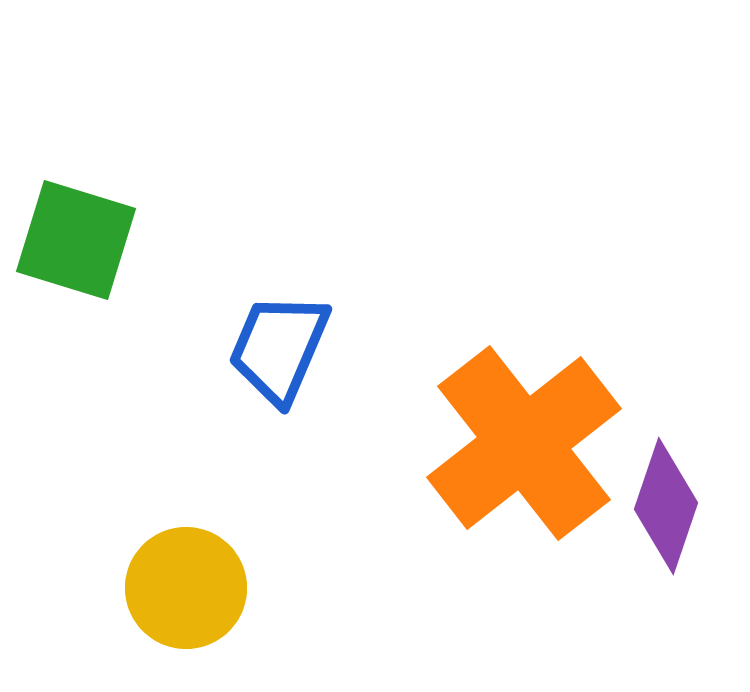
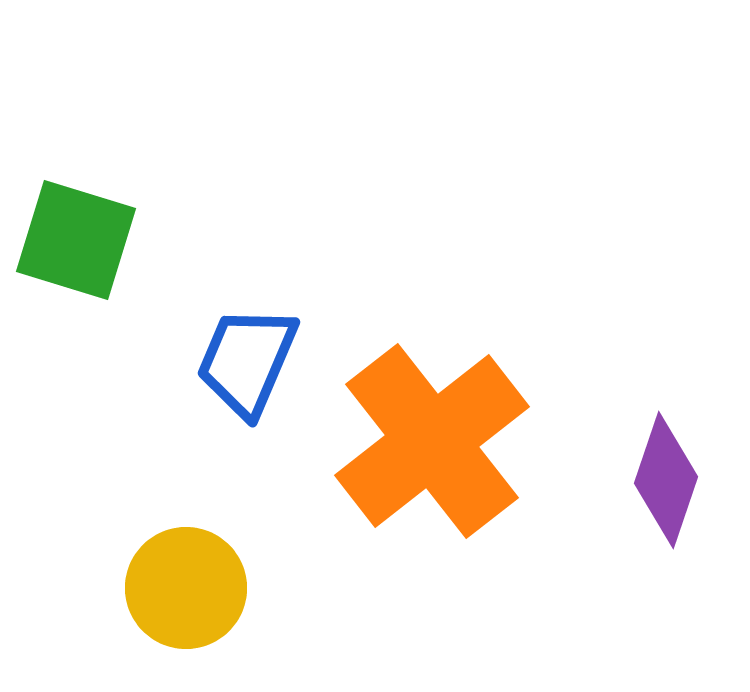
blue trapezoid: moved 32 px left, 13 px down
orange cross: moved 92 px left, 2 px up
purple diamond: moved 26 px up
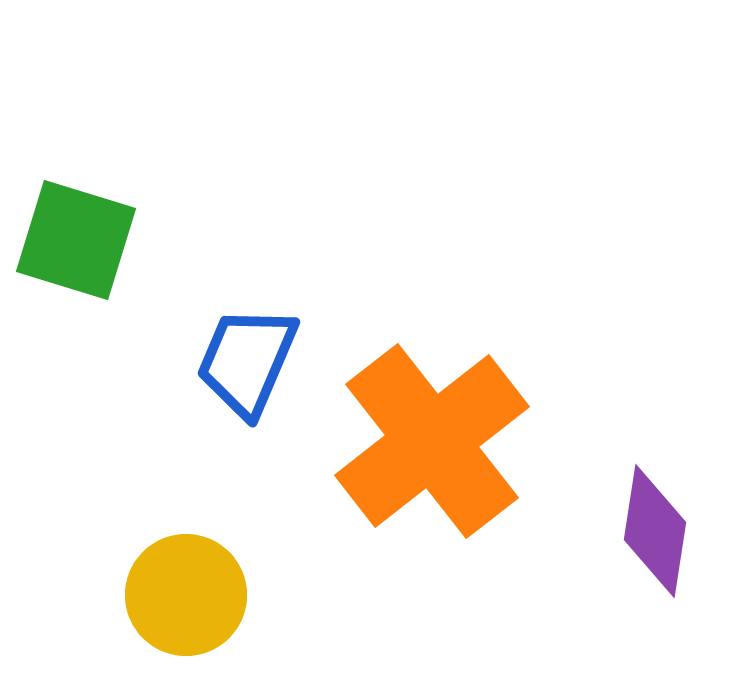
purple diamond: moved 11 px left, 51 px down; rotated 10 degrees counterclockwise
yellow circle: moved 7 px down
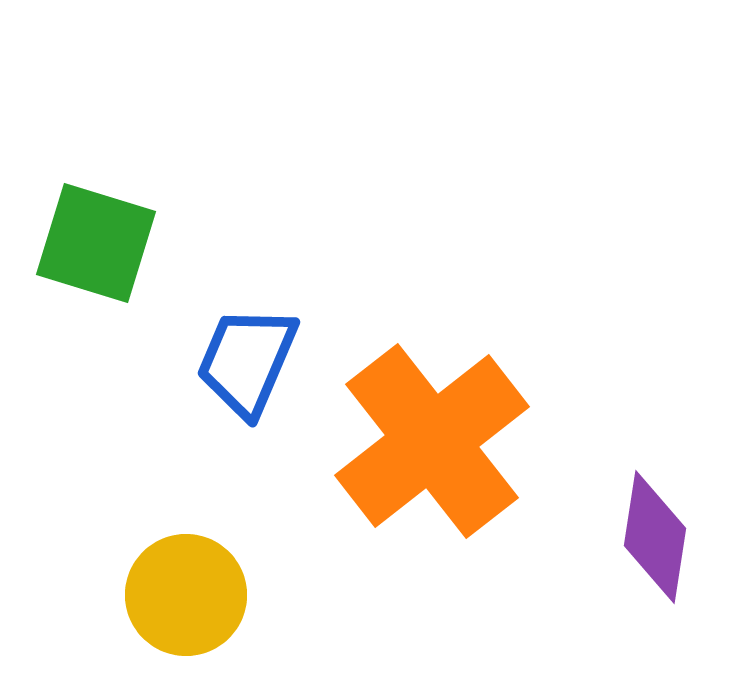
green square: moved 20 px right, 3 px down
purple diamond: moved 6 px down
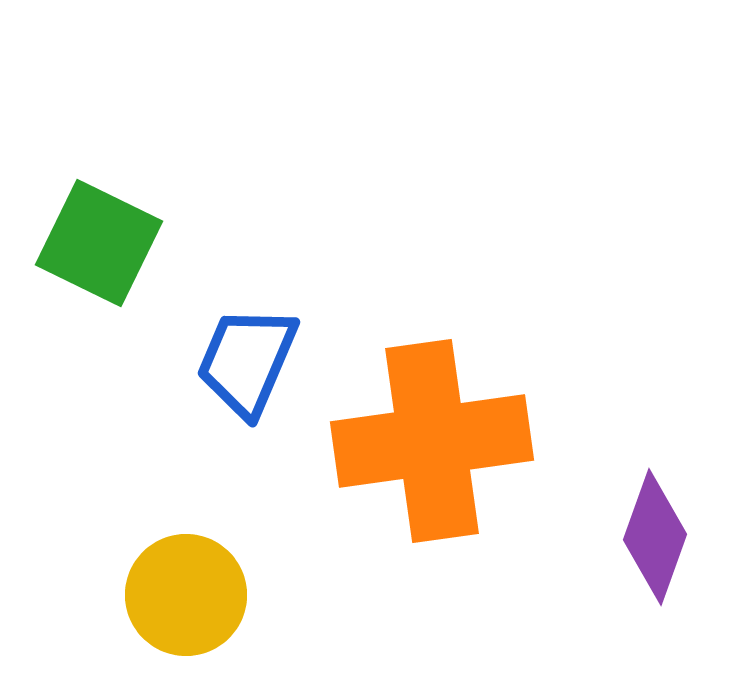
green square: moved 3 px right; rotated 9 degrees clockwise
orange cross: rotated 30 degrees clockwise
purple diamond: rotated 11 degrees clockwise
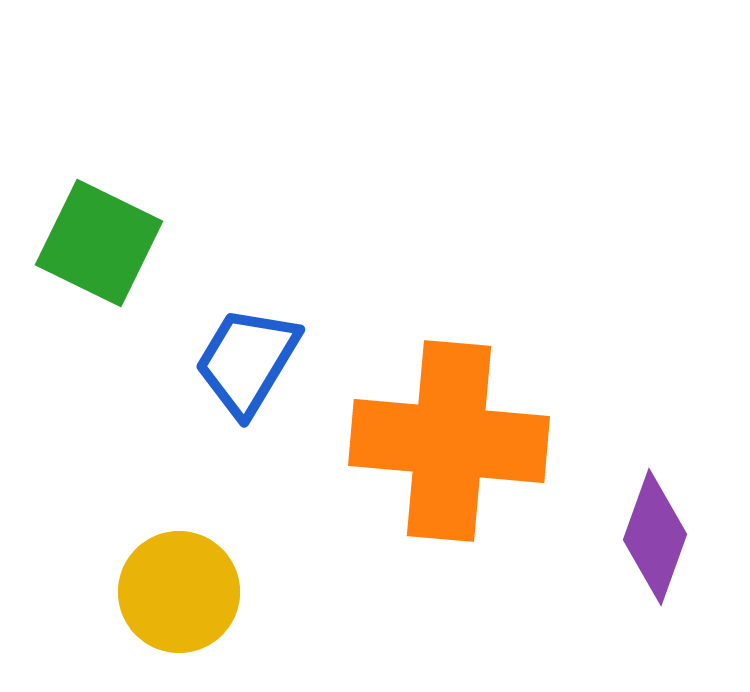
blue trapezoid: rotated 8 degrees clockwise
orange cross: moved 17 px right; rotated 13 degrees clockwise
yellow circle: moved 7 px left, 3 px up
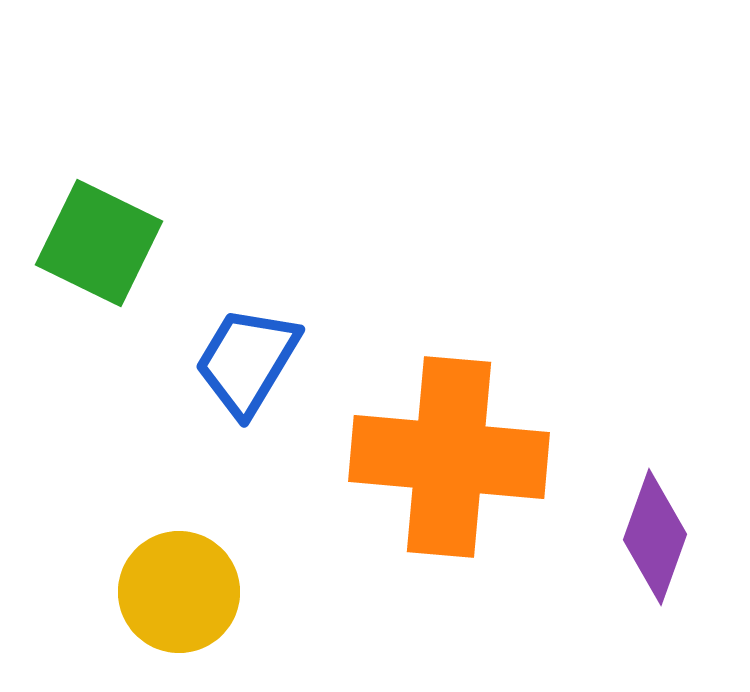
orange cross: moved 16 px down
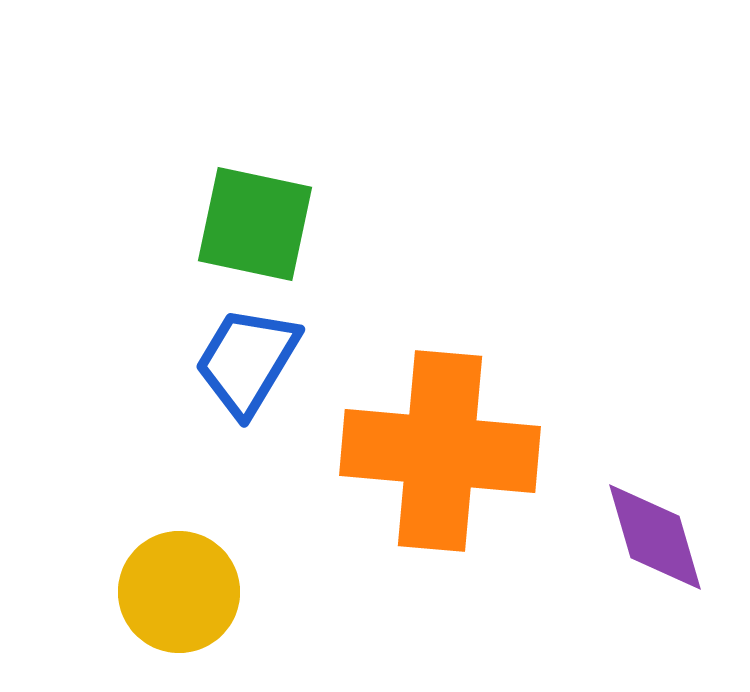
green square: moved 156 px right, 19 px up; rotated 14 degrees counterclockwise
orange cross: moved 9 px left, 6 px up
purple diamond: rotated 36 degrees counterclockwise
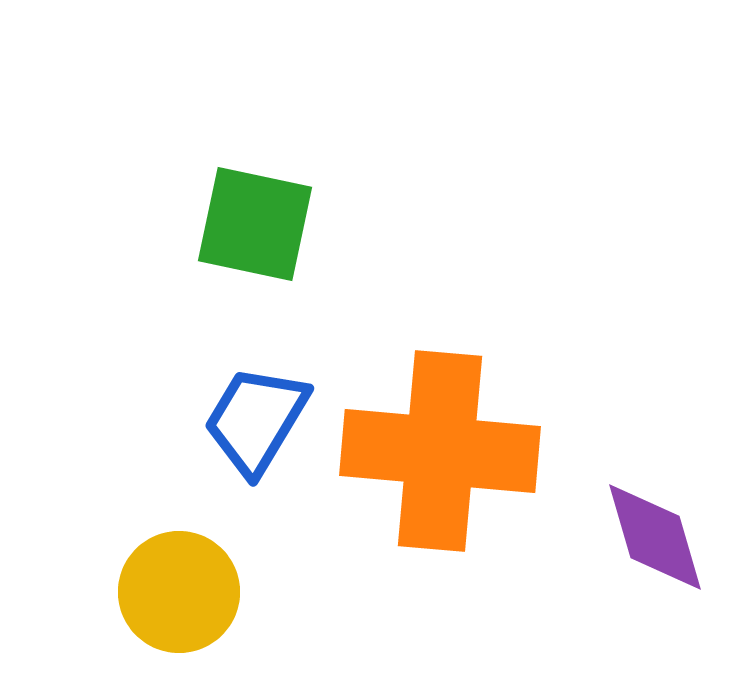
blue trapezoid: moved 9 px right, 59 px down
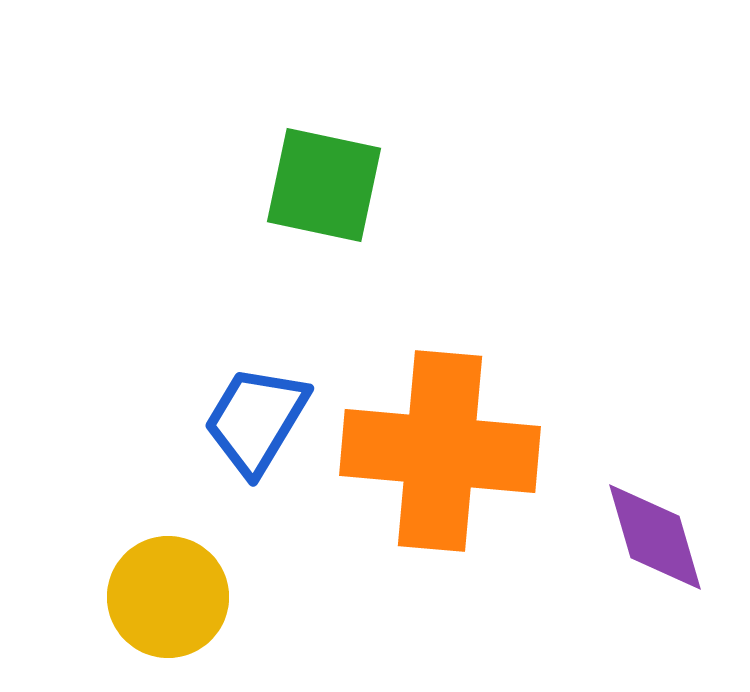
green square: moved 69 px right, 39 px up
yellow circle: moved 11 px left, 5 px down
